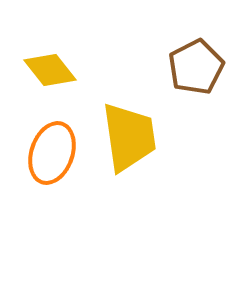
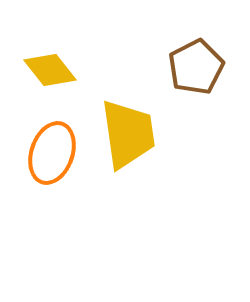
yellow trapezoid: moved 1 px left, 3 px up
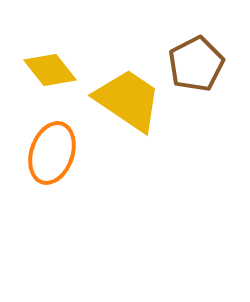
brown pentagon: moved 3 px up
yellow trapezoid: moved 34 px up; rotated 48 degrees counterclockwise
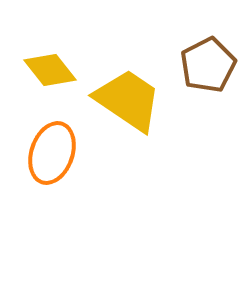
brown pentagon: moved 12 px right, 1 px down
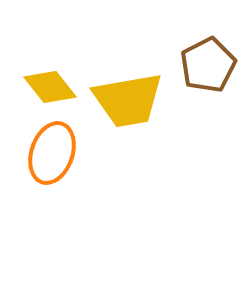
yellow diamond: moved 17 px down
yellow trapezoid: rotated 136 degrees clockwise
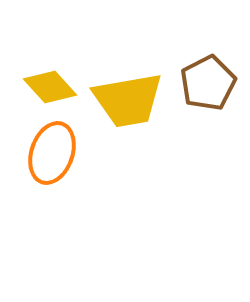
brown pentagon: moved 18 px down
yellow diamond: rotated 4 degrees counterclockwise
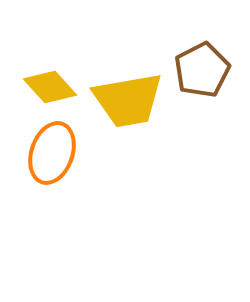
brown pentagon: moved 6 px left, 13 px up
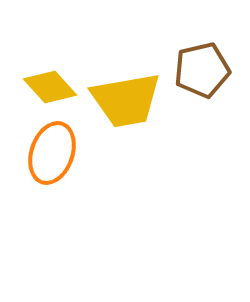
brown pentagon: rotated 14 degrees clockwise
yellow trapezoid: moved 2 px left
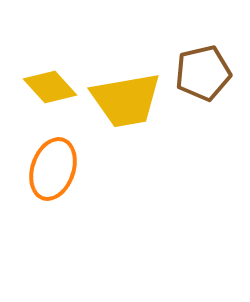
brown pentagon: moved 1 px right, 3 px down
orange ellipse: moved 1 px right, 16 px down
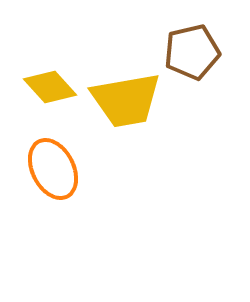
brown pentagon: moved 11 px left, 21 px up
orange ellipse: rotated 46 degrees counterclockwise
